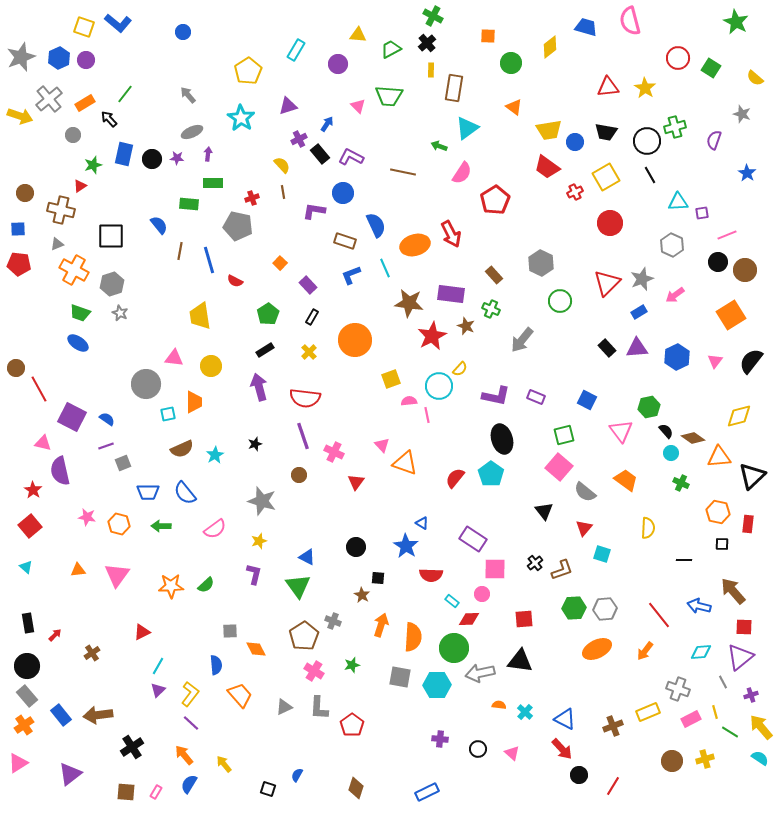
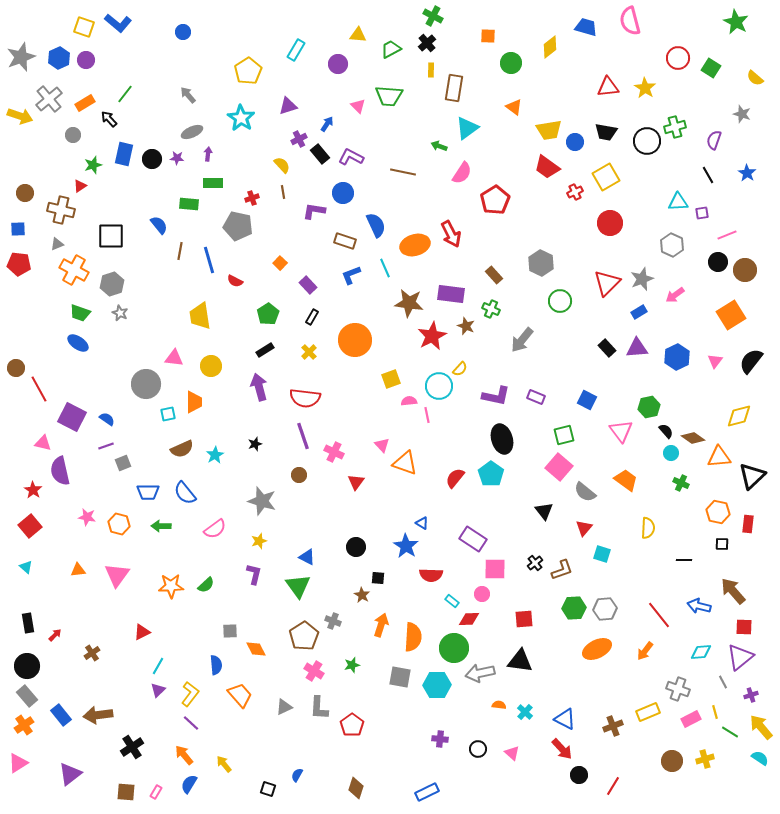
black line at (650, 175): moved 58 px right
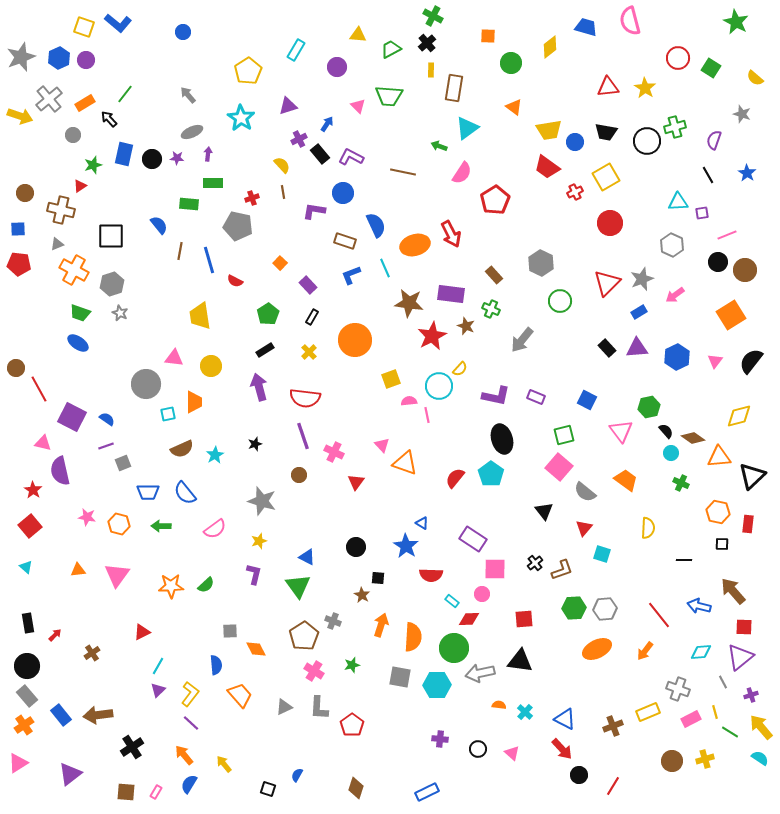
purple circle at (338, 64): moved 1 px left, 3 px down
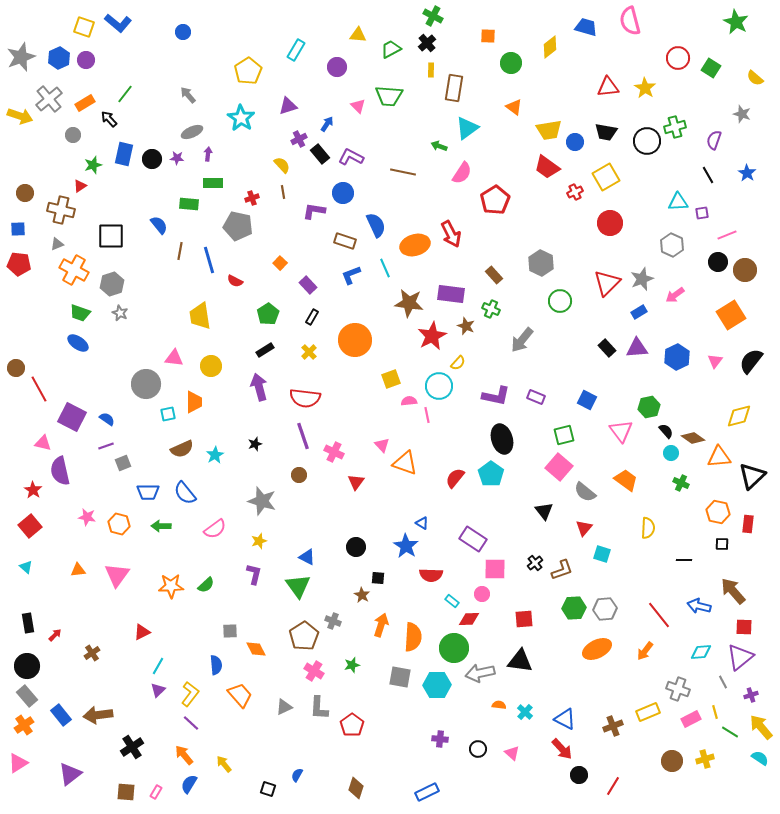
yellow semicircle at (460, 369): moved 2 px left, 6 px up
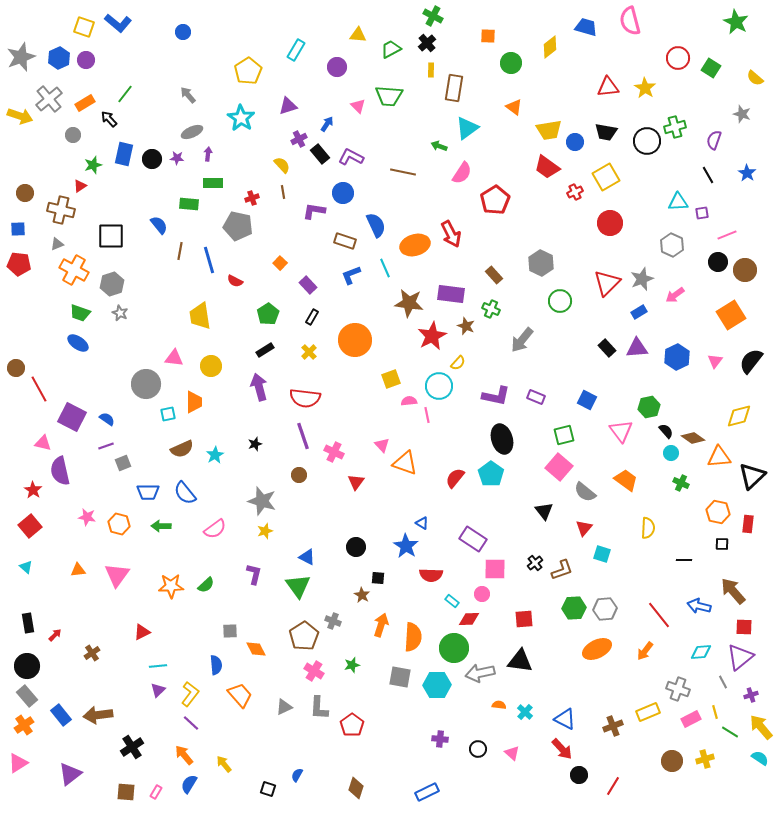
yellow star at (259, 541): moved 6 px right, 10 px up
cyan line at (158, 666): rotated 54 degrees clockwise
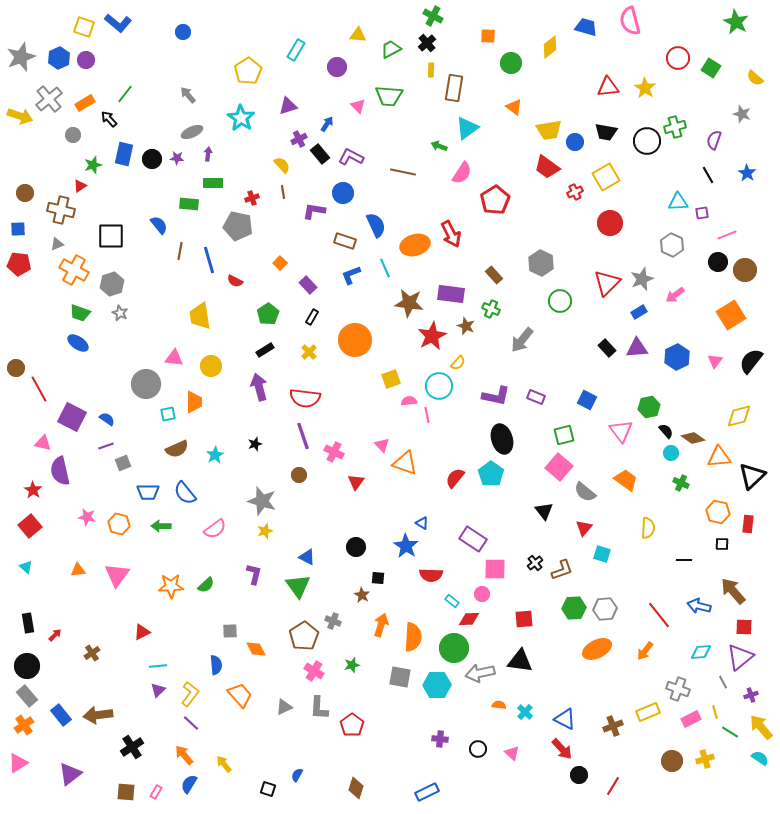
brown semicircle at (182, 449): moved 5 px left
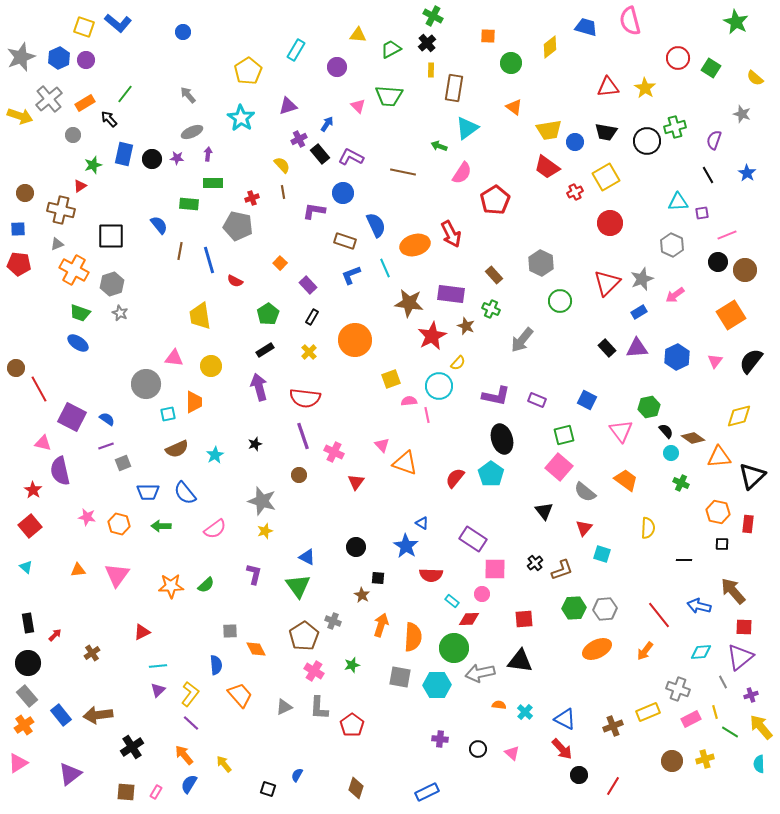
purple rectangle at (536, 397): moved 1 px right, 3 px down
black circle at (27, 666): moved 1 px right, 3 px up
cyan semicircle at (760, 758): moved 1 px left, 6 px down; rotated 126 degrees counterclockwise
